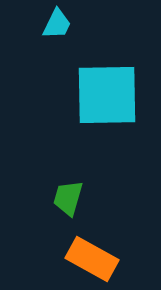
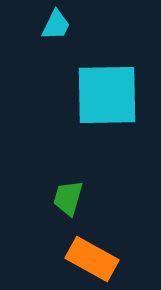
cyan trapezoid: moved 1 px left, 1 px down
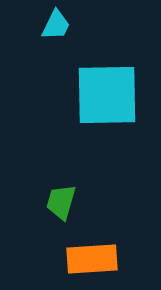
green trapezoid: moved 7 px left, 4 px down
orange rectangle: rotated 33 degrees counterclockwise
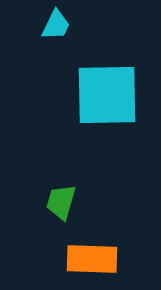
orange rectangle: rotated 6 degrees clockwise
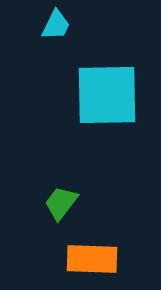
green trapezoid: moved 1 px down; rotated 21 degrees clockwise
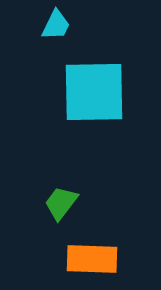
cyan square: moved 13 px left, 3 px up
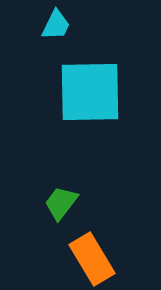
cyan square: moved 4 px left
orange rectangle: rotated 57 degrees clockwise
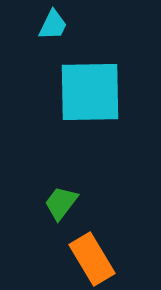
cyan trapezoid: moved 3 px left
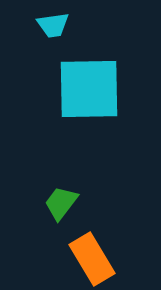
cyan trapezoid: rotated 56 degrees clockwise
cyan square: moved 1 px left, 3 px up
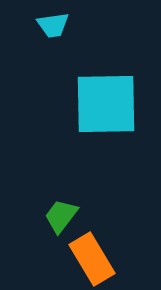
cyan square: moved 17 px right, 15 px down
green trapezoid: moved 13 px down
